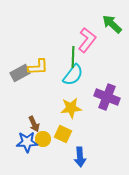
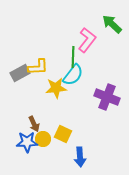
yellow star: moved 15 px left, 20 px up
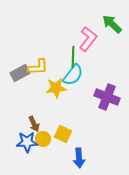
pink L-shape: moved 1 px right, 1 px up
blue arrow: moved 1 px left, 1 px down
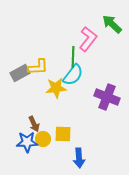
yellow square: rotated 24 degrees counterclockwise
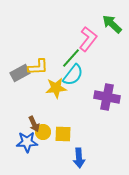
green line: moved 2 px left, 1 px down; rotated 40 degrees clockwise
purple cross: rotated 10 degrees counterclockwise
yellow circle: moved 7 px up
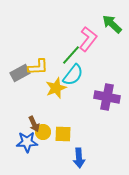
green line: moved 3 px up
yellow star: rotated 15 degrees counterclockwise
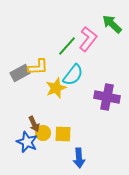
green line: moved 4 px left, 9 px up
yellow circle: moved 1 px down
blue star: rotated 25 degrees clockwise
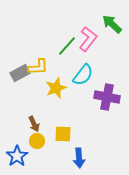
cyan semicircle: moved 10 px right
yellow circle: moved 6 px left, 8 px down
blue star: moved 10 px left, 14 px down; rotated 15 degrees clockwise
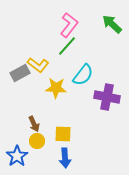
pink L-shape: moved 19 px left, 14 px up
yellow L-shape: moved 2 px up; rotated 40 degrees clockwise
yellow star: rotated 25 degrees clockwise
blue arrow: moved 14 px left
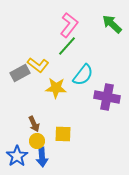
blue arrow: moved 23 px left, 1 px up
